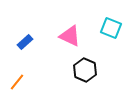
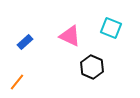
black hexagon: moved 7 px right, 3 px up
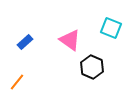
pink triangle: moved 4 px down; rotated 10 degrees clockwise
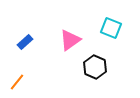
pink triangle: rotated 50 degrees clockwise
black hexagon: moved 3 px right
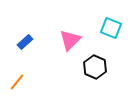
pink triangle: rotated 10 degrees counterclockwise
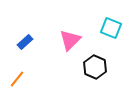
orange line: moved 3 px up
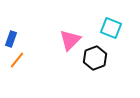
blue rectangle: moved 14 px left, 3 px up; rotated 28 degrees counterclockwise
black hexagon: moved 9 px up; rotated 15 degrees clockwise
orange line: moved 19 px up
